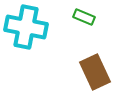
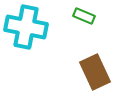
green rectangle: moved 1 px up
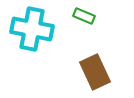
cyan cross: moved 6 px right, 2 px down
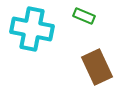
brown rectangle: moved 2 px right, 5 px up
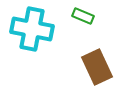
green rectangle: moved 1 px left
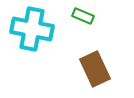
brown rectangle: moved 2 px left, 2 px down
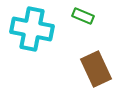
brown rectangle: moved 1 px right
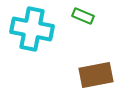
brown rectangle: moved 6 px down; rotated 76 degrees counterclockwise
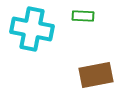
green rectangle: rotated 20 degrees counterclockwise
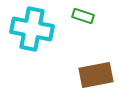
green rectangle: rotated 15 degrees clockwise
